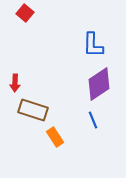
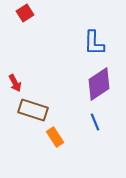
red square: rotated 18 degrees clockwise
blue L-shape: moved 1 px right, 2 px up
red arrow: rotated 30 degrees counterclockwise
blue line: moved 2 px right, 2 px down
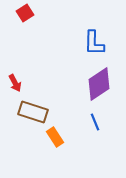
brown rectangle: moved 2 px down
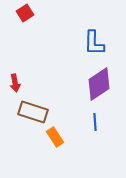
red arrow: rotated 18 degrees clockwise
blue line: rotated 18 degrees clockwise
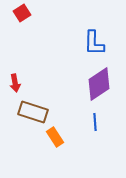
red square: moved 3 px left
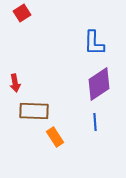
brown rectangle: moved 1 px right, 1 px up; rotated 16 degrees counterclockwise
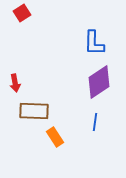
purple diamond: moved 2 px up
blue line: rotated 12 degrees clockwise
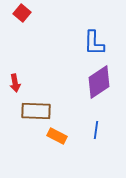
red square: rotated 18 degrees counterclockwise
brown rectangle: moved 2 px right
blue line: moved 1 px right, 8 px down
orange rectangle: moved 2 px right, 1 px up; rotated 30 degrees counterclockwise
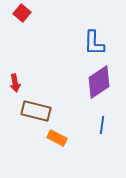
brown rectangle: rotated 12 degrees clockwise
blue line: moved 6 px right, 5 px up
orange rectangle: moved 2 px down
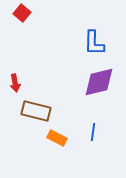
purple diamond: rotated 20 degrees clockwise
blue line: moved 9 px left, 7 px down
